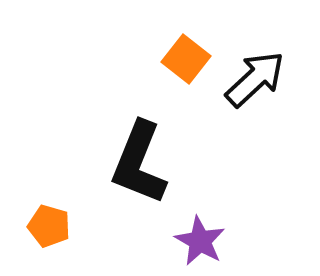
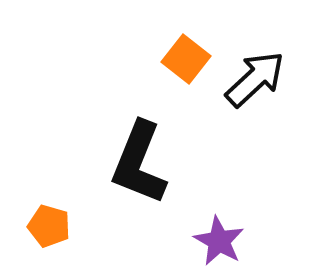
purple star: moved 19 px right
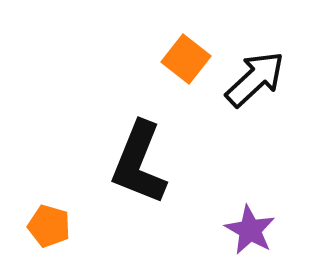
purple star: moved 31 px right, 11 px up
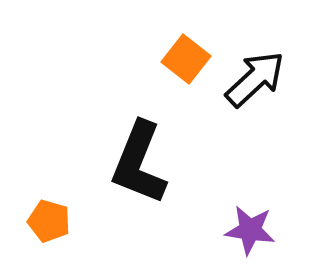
orange pentagon: moved 5 px up
purple star: rotated 21 degrees counterclockwise
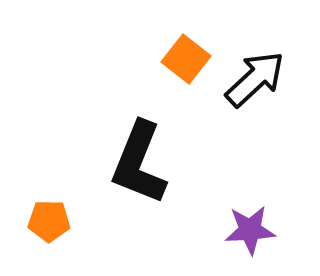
orange pentagon: rotated 15 degrees counterclockwise
purple star: rotated 12 degrees counterclockwise
